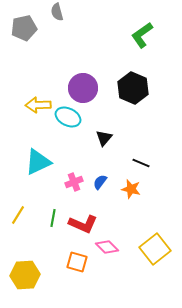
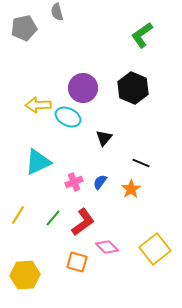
orange star: rotated 24 degrees clockwise
green line: rotated 30 degrees clockwise
red L-shape: moved 2 px up; rotated 60 degrees counterclockwise
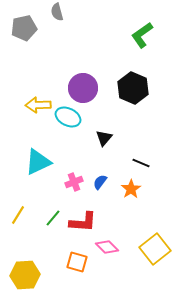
red L-shape: rotated 40 degrees clockwise
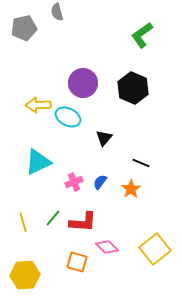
purple circle: moved 5 px up
yellow line: moved 5 px right, 7 px down; rotated 48 degrees counterclockwise
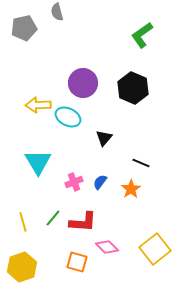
cyan triangle: rotated 36 degrees counterclockwise
yellow hexagon: moved 3 px left, 8 px up; rotated 16 degrees counterclockwise
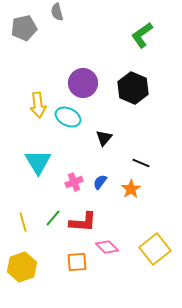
yellow arrow: rotated 95 degrees counterclockwise
orange square: rotated 20 degrees counterclockwise
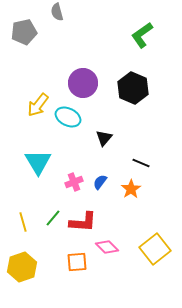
gray pentagon: moved 4 px down
yellow arrow: rotated 45 degrees clockwise
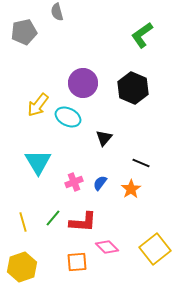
blue semicircle: moved 1 px down
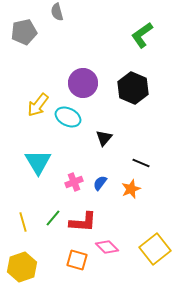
orange star: rotated 12 degrees clockwise
orange square: moved 2 px up; rotated 20 degrees clockwise
